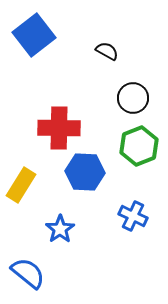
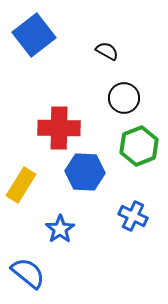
black circle: moved 9 px left
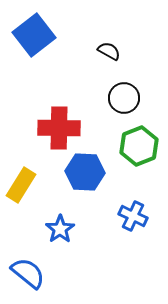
black semicircle: moved 2 px right
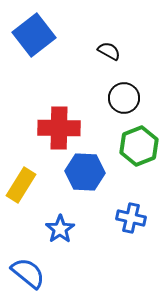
blue cross: moved 2 px left, 2 px down; rotated 12 degrees counterclockwise
